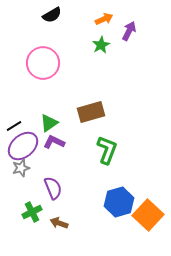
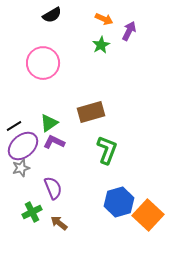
orange arrow: rotated 48 degrees clockwise
brown arrow: rotated 18 degrees clockwise
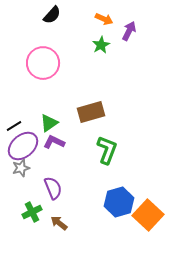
black semicircle: rotated 18 degrees counterclockwise
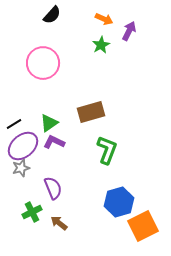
black line: moved 2 px up
orange square: moved 5 px left, 11 px down; rotated 20 degrees clockwise
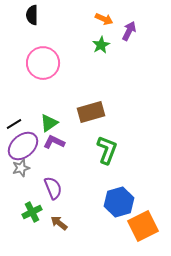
black semicircle: moved 20 px left; rotated 138 degrees clockwise
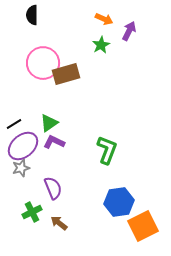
brown rectangle: moved 25 px left, 38 px up
blue hexagon: rotated 8 degrees clockwise
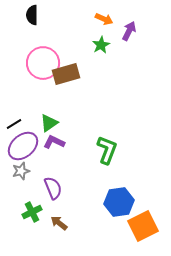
gray star: moved 3 px down
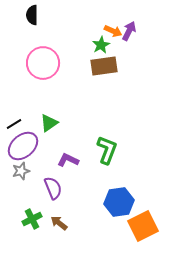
orange arrow: moved 9 px right, 12 px down
brown rectangle: moved 38 px right, 8 px up; rotated 8 degrees clockwise
purple L-shape: moved 14 px right, 18 px down
green cross: moved 7 px down
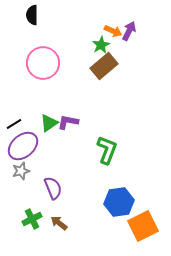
brown rectangle: rotated 32 degrees counterclockwise
purple L-shape: moved 38 px up; rotated 15 degrees counterclockwise
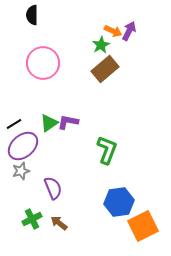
brown rectangle: moved 1 px right, 3 px down
